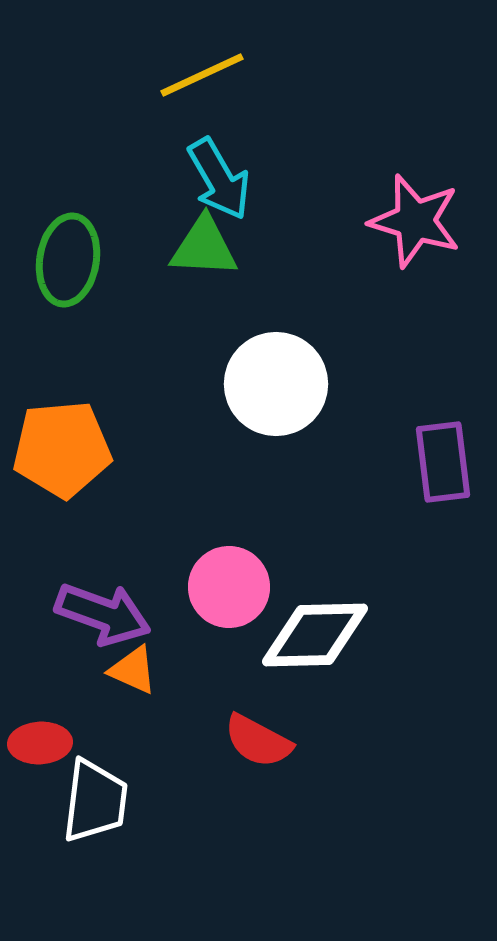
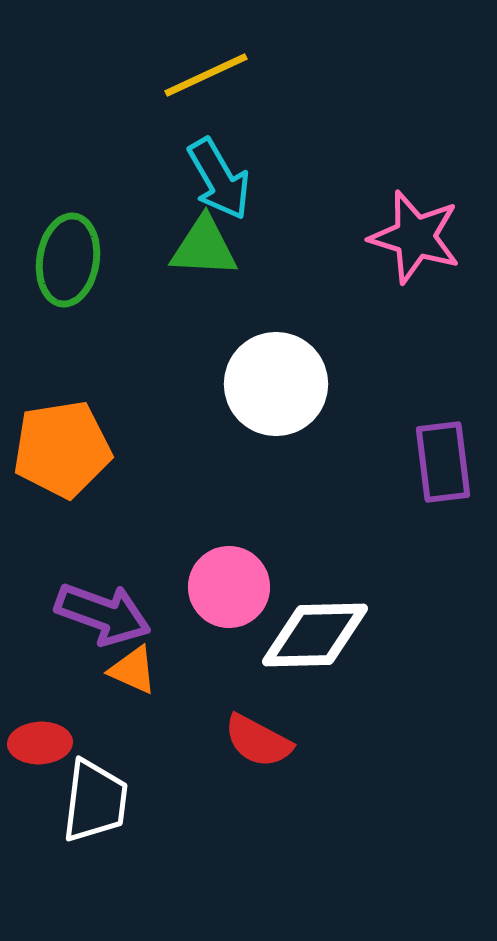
yellow line: moved 4 px right
pink star: moved 16 px down
orange pentagon: rotated 4 degrees counterclockwise
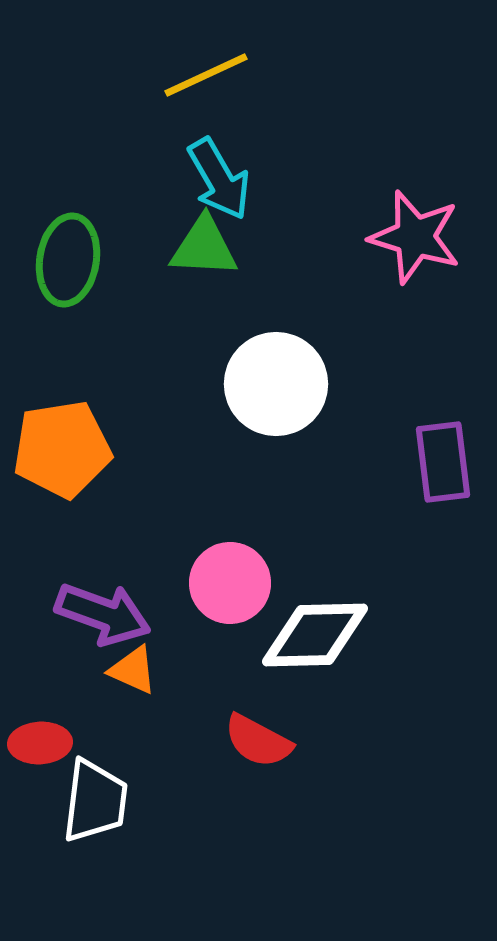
pink circle: moved 1 px right, 4 px up
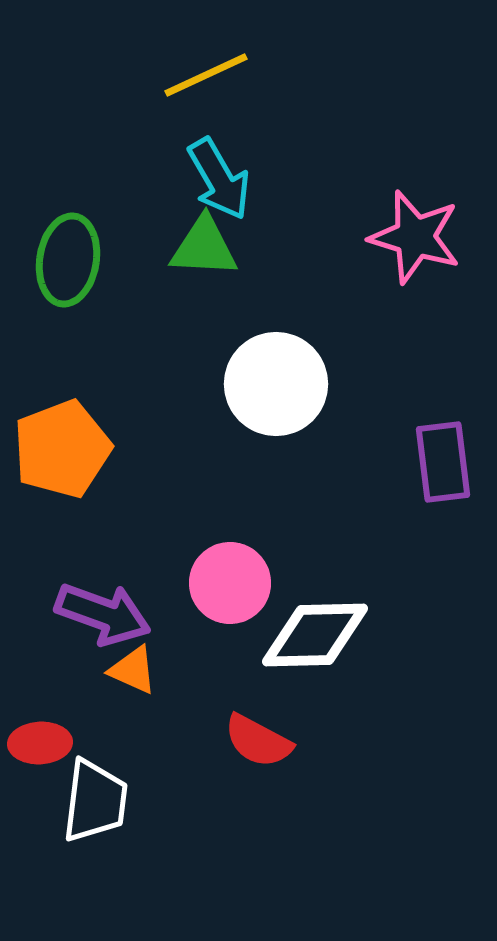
orange pentagon: rotated 12 degrees counterclockwise
